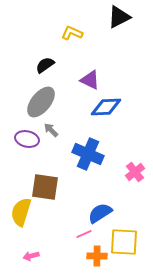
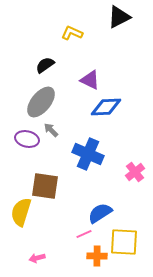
brown square: moved 1 px up
pink arrow: moved 6 px right, 2 px down
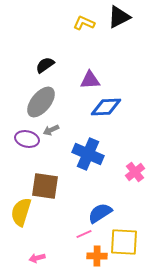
yellow L-shape: moved 12 px right, 10 px up
purple triangle: rotated 30 degrees counterclockwise
gray arrow: rotated 70 degrees counterclockwise
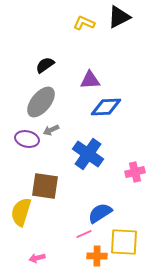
blue cross: rotated 12 degrees clockwise
pink cross: rotated 24 degrees clockwise
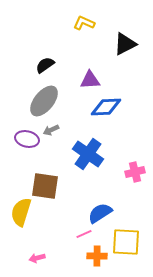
black triangle: moved 6 px right, 27 px down
gray ellipse: moved 3 px right, 1 px up
yellow square: moved 2 px right
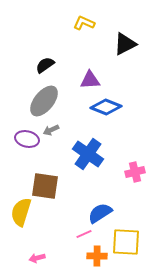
blue diamond: rotated 24 degrees clockwise
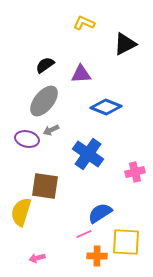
purple triangle: moved 9 px left, 6 px up
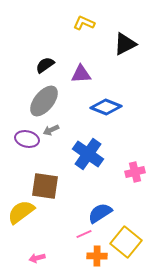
yellow semicircle: rotated 36 degrees clockwise
yellow square: rotated 36 degrees clockwise
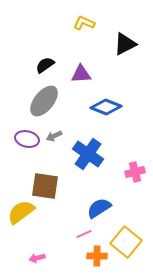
gray arrow: moved 3 px right, 6 px down
blue semicircle: moved 1 px left, 5 px up
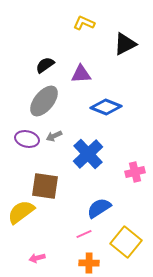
blue cross: rotated 12 degrees clockwise
orange cross: moved 8 px left, 7 px down
